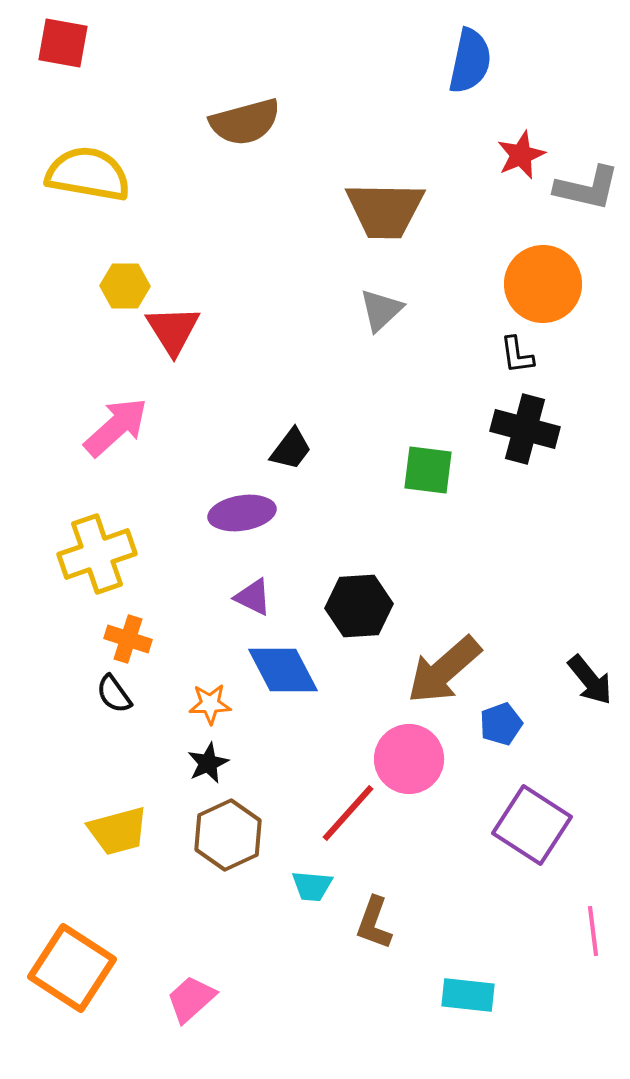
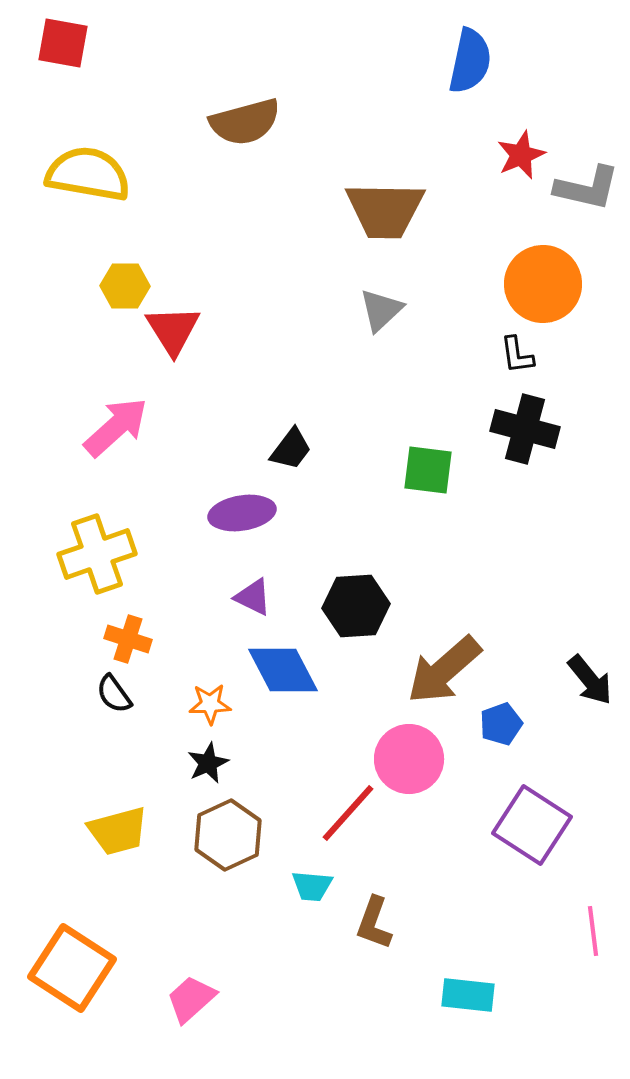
black hexagon: moved 3 px left
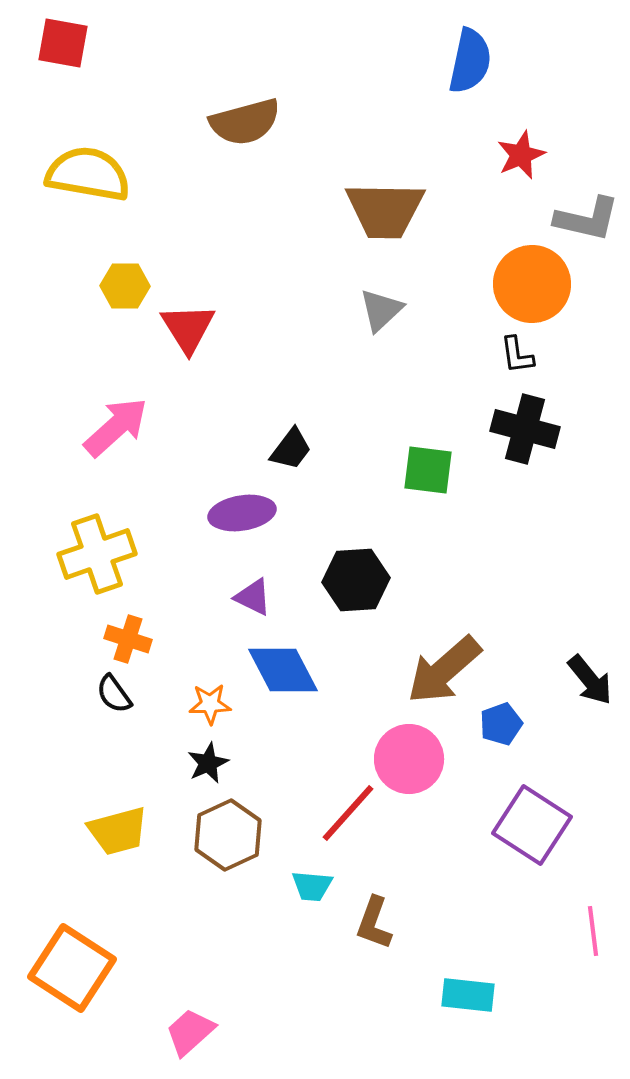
gray L-shape: moved 31 px down
orange circle: moved 11 px left
red triangle: moved 15 px right, 2 px up
black hexagon: moved 26 px up
pink trapezoid: moved 1 px left, 33 px down
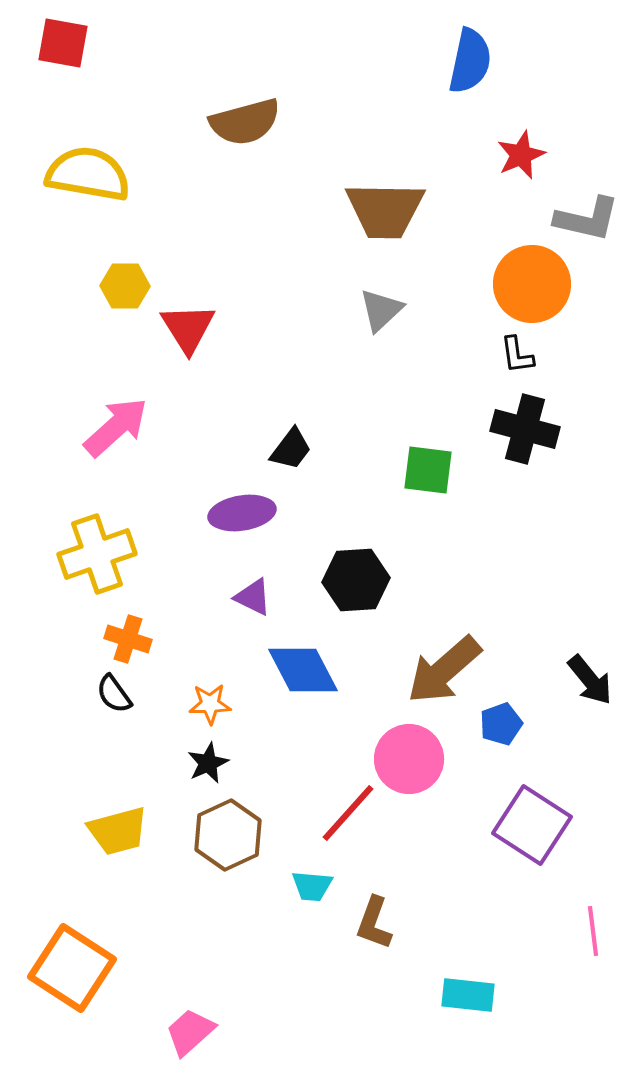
blue diamond: moved 20 px right
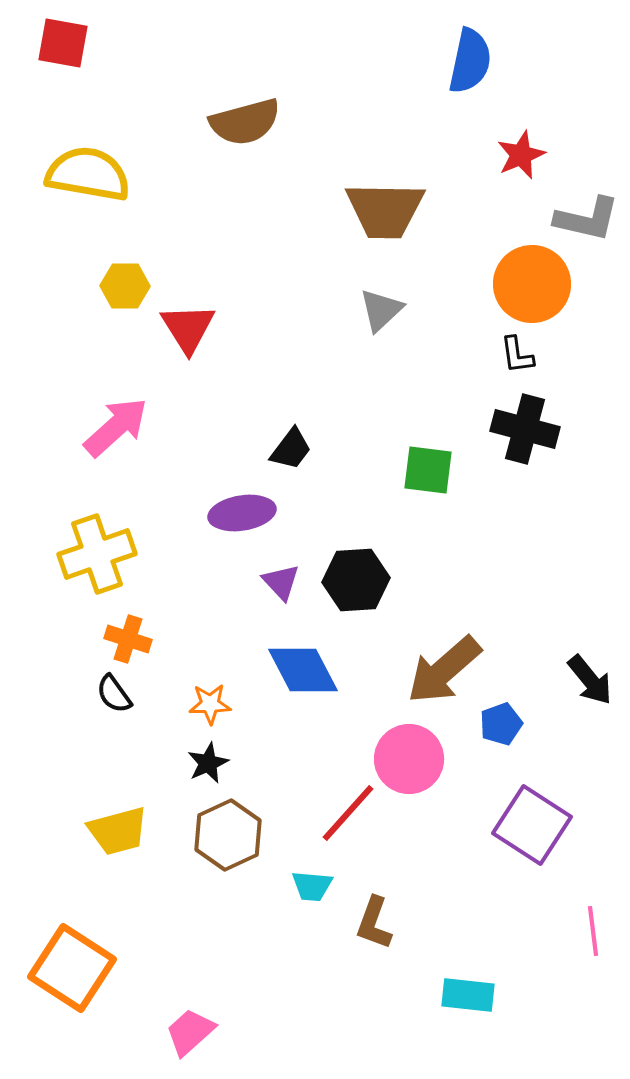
purple triangle: moved 28 px right, 15 px up; rotated 21 degrees clockwise
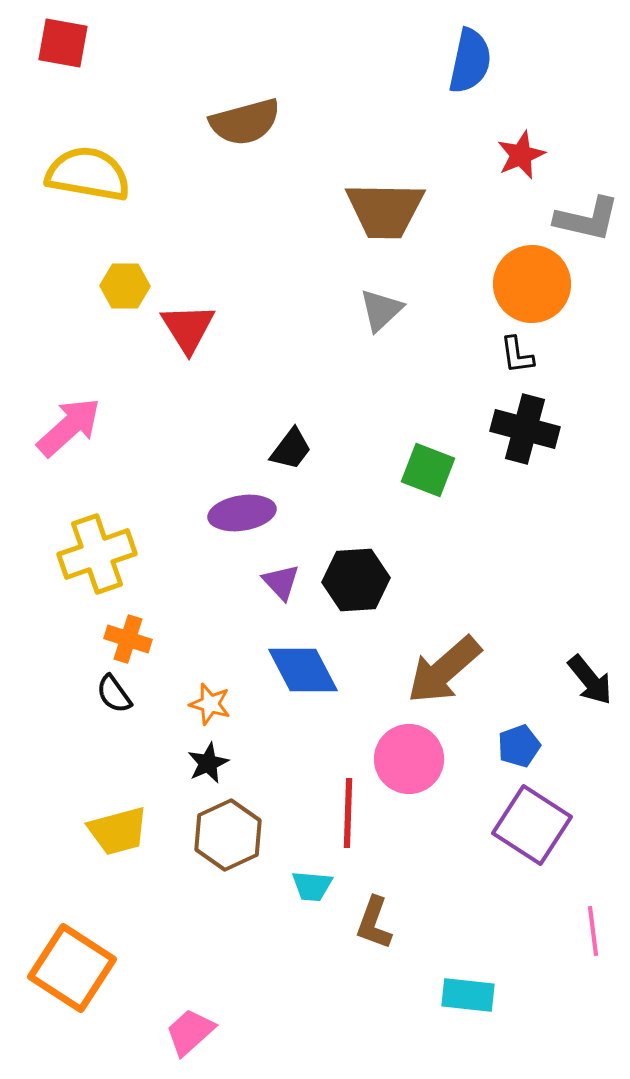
pink arrow: moved 47 px left
green square: rotated 14 degrees clockwise
orange star: rotated 18 degrees clockwise
blue pentagon: moved 18 px right, 22 px down
red line: rotated 40 degrees counterclockwise
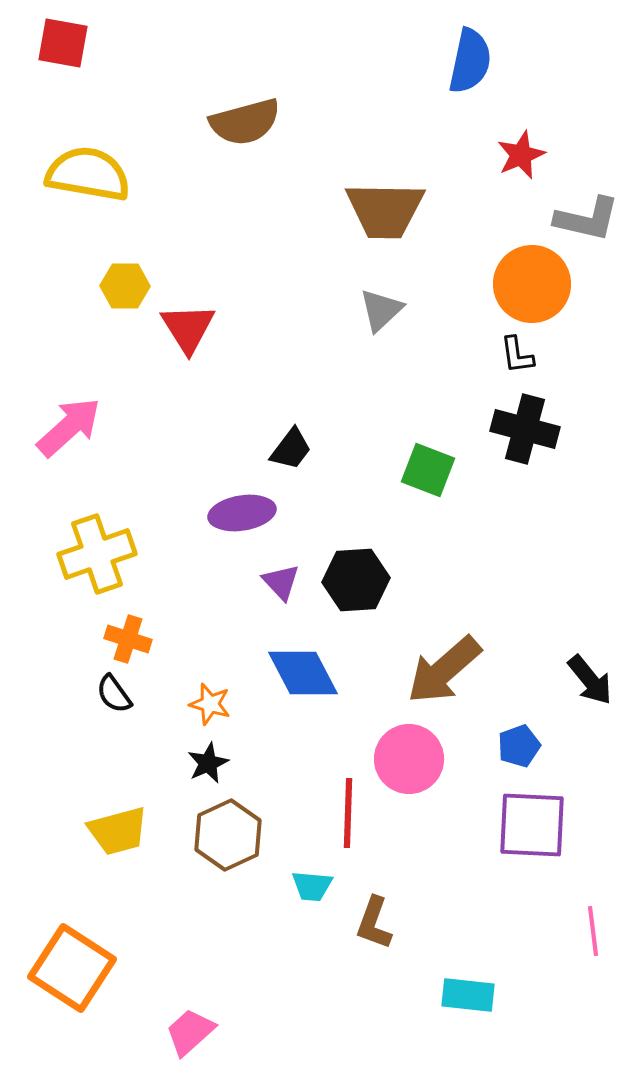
blue diamond: moved 3 px down
purple square: rotated 30 degrees counterclockwise
